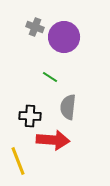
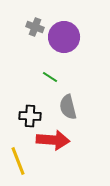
gray semicircle: rotated 20 degrees counterclockwise
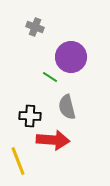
purple circle: moved 7 px right, 20 px down
gray semicircle: moved 1 px left
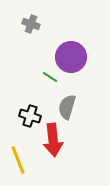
gray cross: moved 4 px left, 3 px up
gray semicircle: rotated 30 degrees clockwise
black cross: rotated 15 degrees clockwise
red arrow: rotated 80 degrees clockwise
yellow line: moved 1 px up
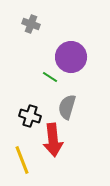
yellow line: moved 4 px right
